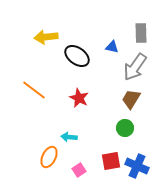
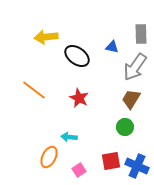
gray rectangle: moved 1 px down
green circle: moved 1 px up
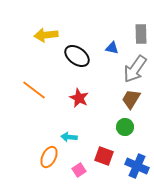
yellow arrow: moved 2 px up
blue triangle: moved 1 px down
gray arrow: moved 2 px down
red square: moved 7 px left, 5 px up; rotated 30 degrees clockwise
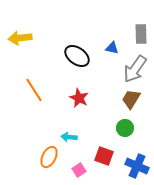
yellow arrow: moved 26 px left, 3 px down
orange line: rotated 20 degrees clockwise
green circle: moved 1 px down
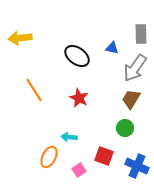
gray arrow: moved 1 px up
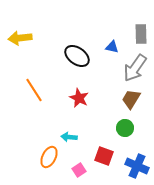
blue triangle: moved 1 px up
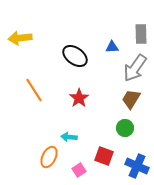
blue triangle: rotated 16 degrees counterclockwise
black ellipse: moved 2 px left
red star: rotated 12 degrees clockwise
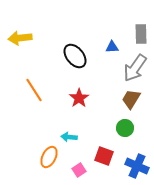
black ellipse: rotated 15 degrees clockwise
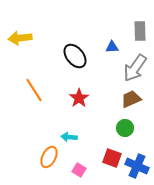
gray rectangle: moved 1 px left, 3 px up
brown trapezoid: rotated 35 degrees clockwise
red square: moved 8 px right, 2 px down
pink square: rotated 24 degrees counterclockwise
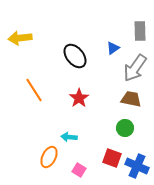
blue triangle: moved 1 px right, 1 px down; rotated 32 degrees counterclockwise
brown trapezoid: rotated 35 degrees clockwise
